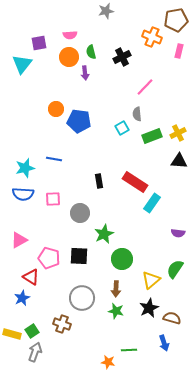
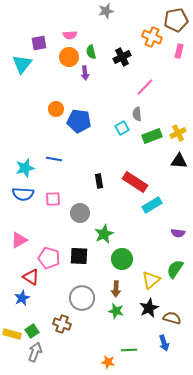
cyan rectangle at (152, 203): moved 2 px down; rotated 24 degrees clockwise
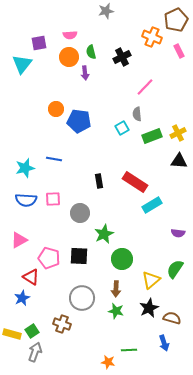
brown pentagon at (176, 20): rotated 15 degrees counterclockwise
pink rectangle at (179, 51): rotated 40 degrees counterclockwise
blue semicircle at (23, 194): moved 3 px right, 6 px down
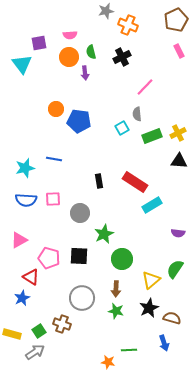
orange cross at (152, 37): moved 24 px left, 12 px up
cyan triangle at (22, 64): rotated 15 degrees counterclockwise
green square at (32, 331): moved 7 px right
gray arrow at (35, 352): rotated 36 degrees clockwise
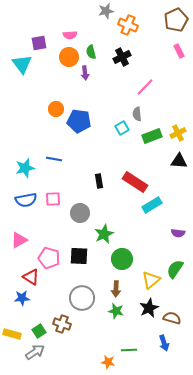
blue semicircle at (26, 200): rotated 15 degrees counterclockwise
blue star at (22, 298): rotated 21 degrees clockwise
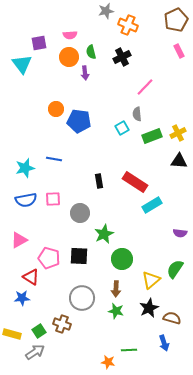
purple semicircle at (178, 233): moved 2 px right
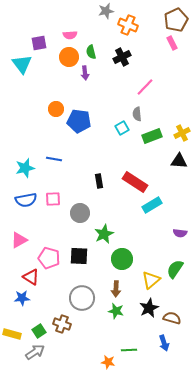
pink rectangle at (179, 51): moved 7 px left, 8 px up
yellow cross at (178, 133): moved 4 px right
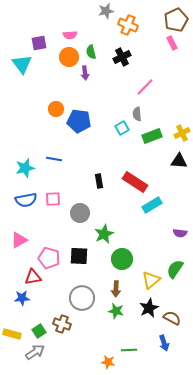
red triangle at (31, 277): moved 2 px right; rotated 42 degrees counterclockwise
brown semicircle at (172, 318): rotated 12 degrees clockwise
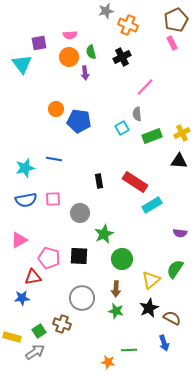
yellow rectangle at (12, 334): moved 3 px down
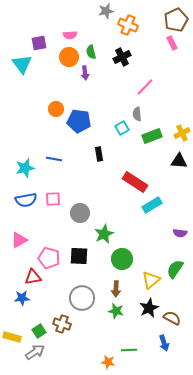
black rectangle at (99, 181): moved 27 px up
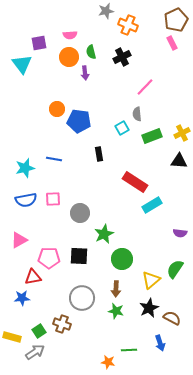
orange circle at (56, 109): moved 1 px right
pink pentagon at (49, 258): rotated 15 degrees counterclockwise
blue arrow at (164, 343): moved 4 px left
